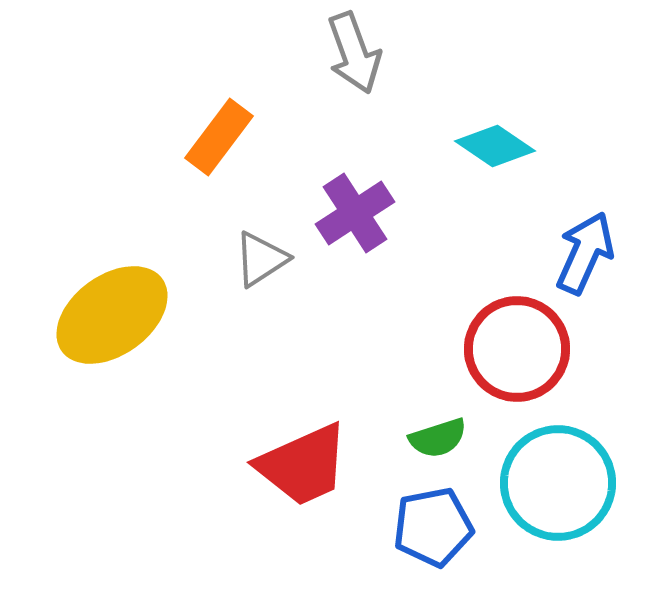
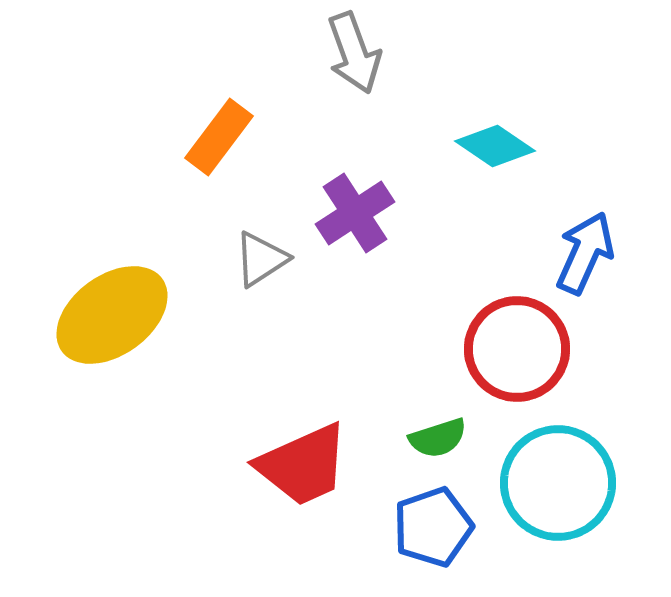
blue pentagon: rotated 8 degrees counterclockwise
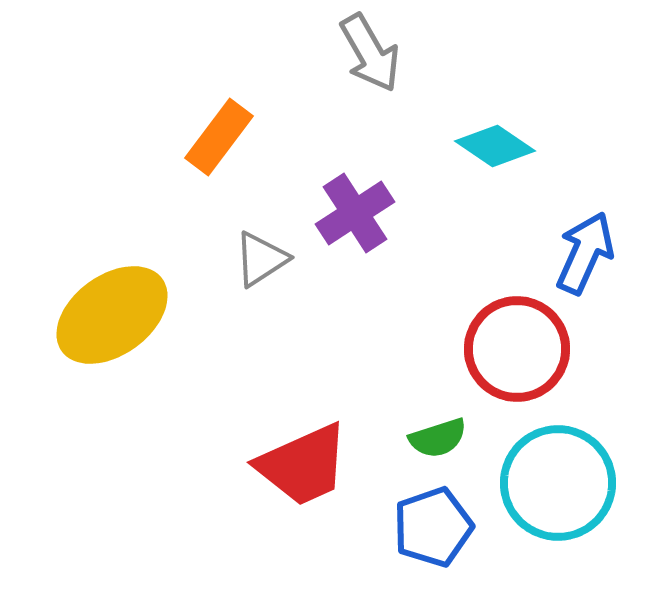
gray arrow: moved 16 px right; rotated 10 degrees counterclockwise
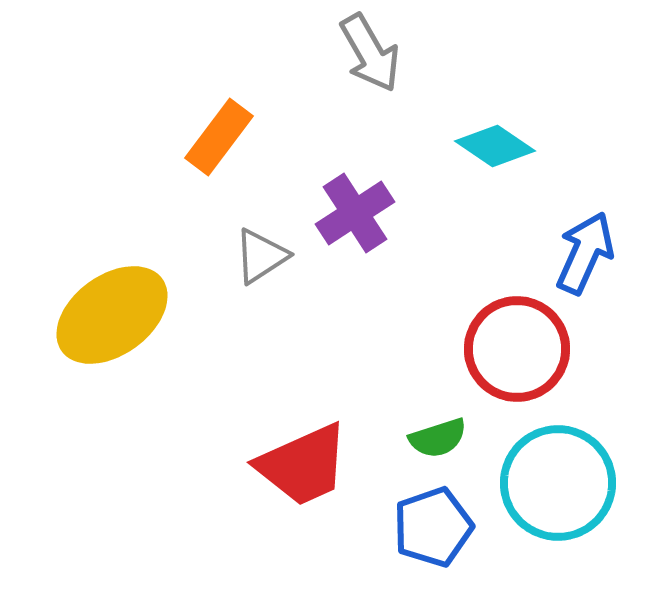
gray triangle: moved 3 px up
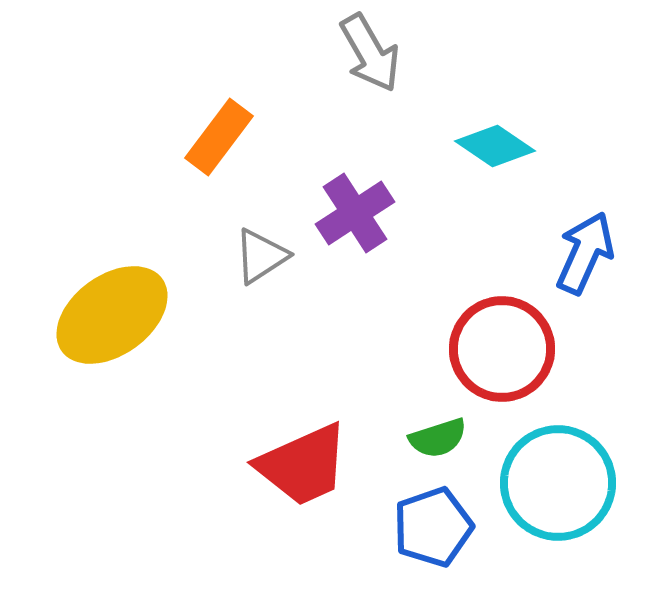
red circle: moved 15 px left
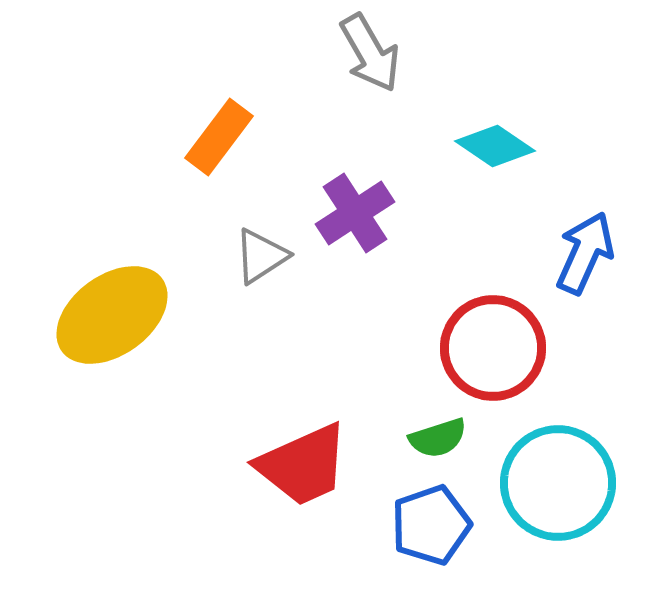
red circle: moved 9 px left, 1 px up
blue pentagon: moved 2 px left, 2 px up
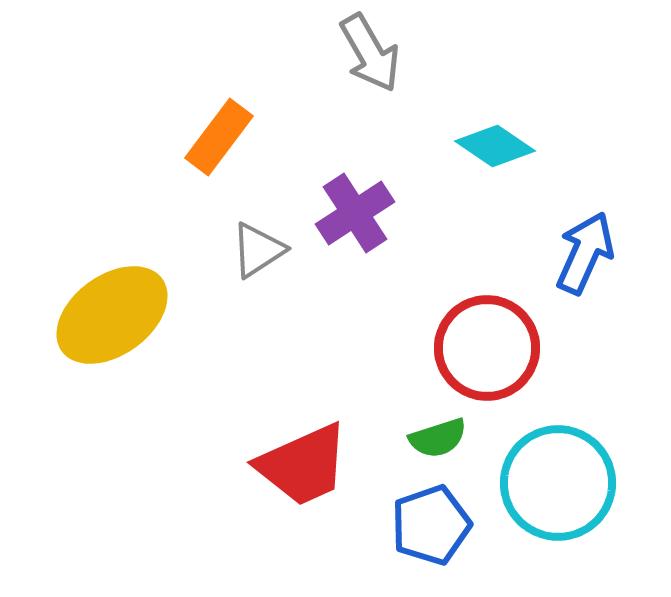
gray triangle: moved 3 px left, 6 px up
red circle: moved 6 px left
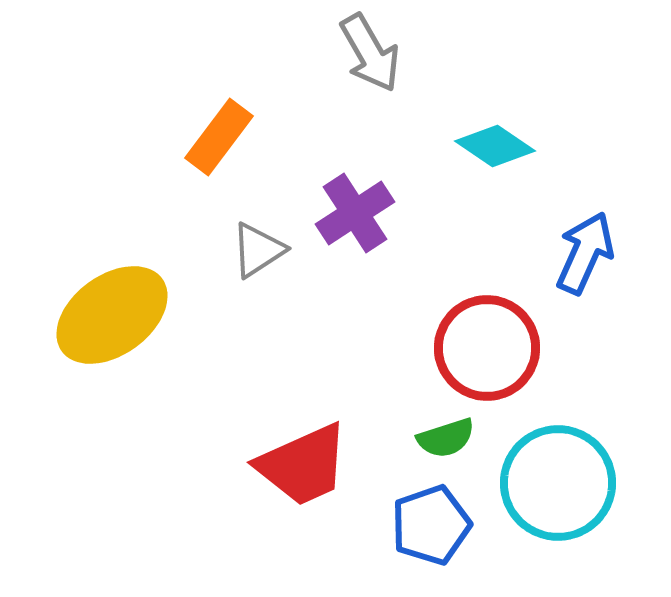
green semicircle: moved 8 px right
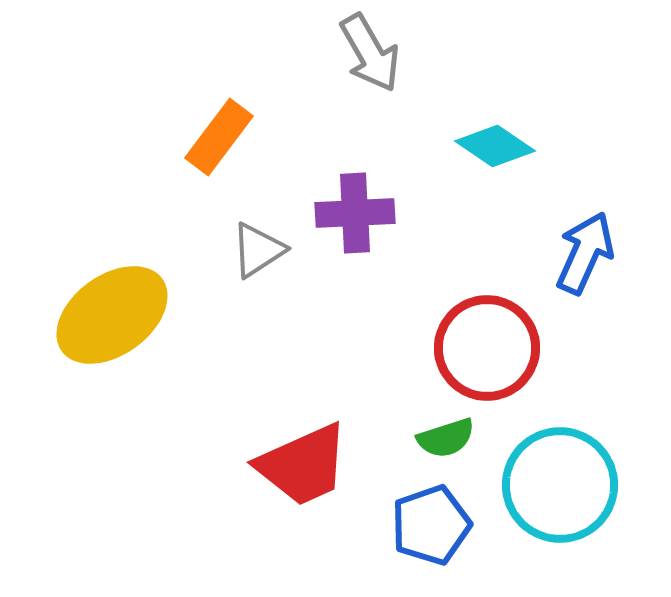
purple cross: rotated 30 degrees clockwise
cyan circle: moved 2 px right, 2 px down
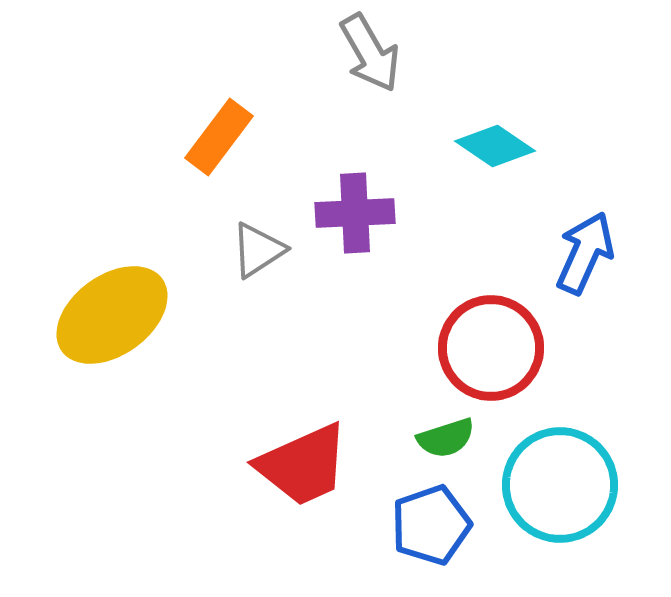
red circle: moved 4 px right
